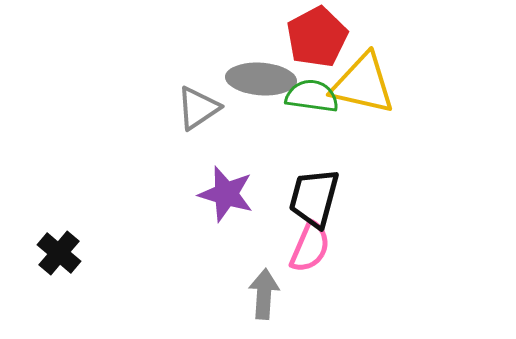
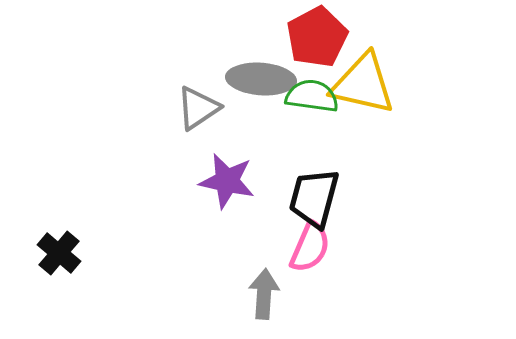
purple star: moved 1 px right, 13 px up; rotated 4 degrees counterclockwise
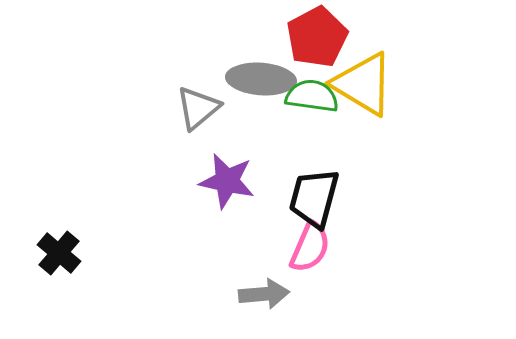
yellow triangle: rotated 18 degrees clockwise
gray triangle: rotated 6 degrees counterclockwise
gray arrow: rotated 81 degrees clockwise
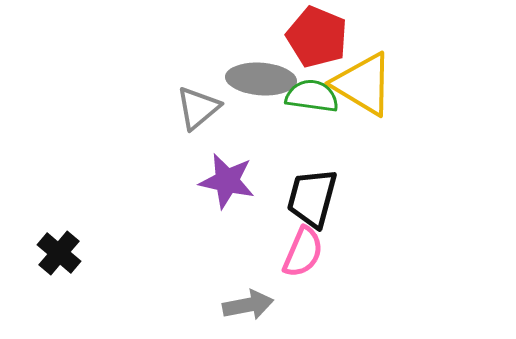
red pentagon: rotated 22 degrees counterclockwise
black trapezoid: moved 2 px left
pink semicircle: moved 7 px left, 5 px down
gray arrow: moved 16 px left, 11 px down; rotated 6 degrees counterclockwise
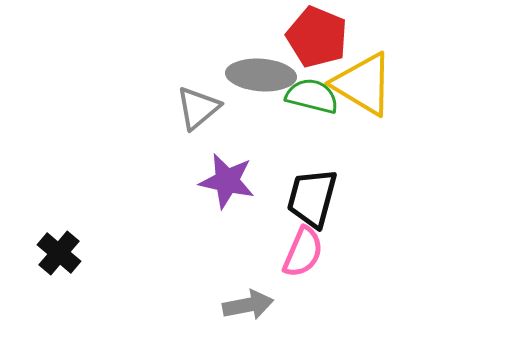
gray ellipse: moved 4 px up
green semicircle: rotated 6 degrees clockwise
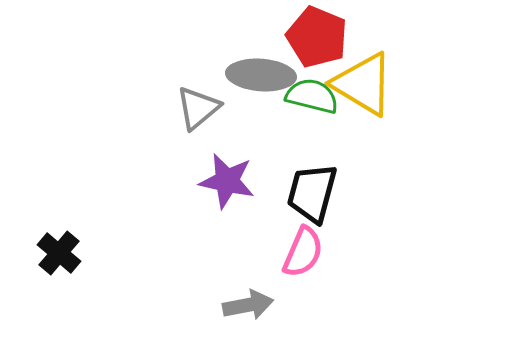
black trapezoid: moved 5 px up
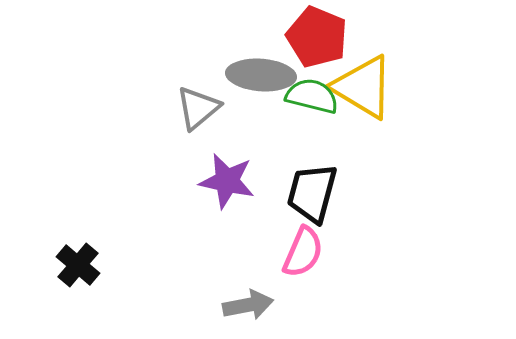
yellow triangle: moved 3 px down
black cross: moved 19 px right, 12 px down
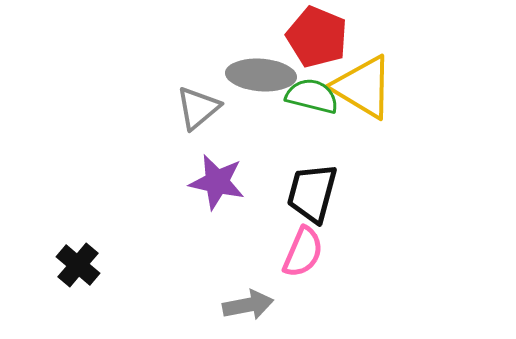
purple star: moved 10 px left, 1 px down
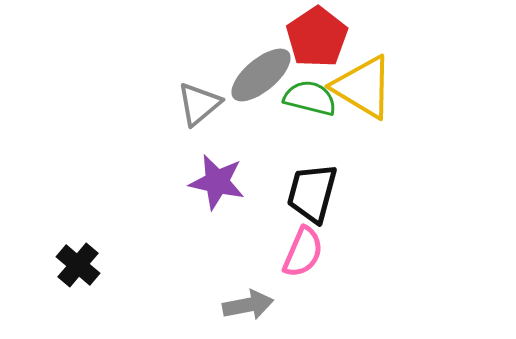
red pentagon: rotated 16 degrees clockwise
gray ellipse: rotated 44 degrees counterclockwise
green semicircle: moved 2 px left, 2 px down
gray triangle: moved 1 px right, 4 px up
